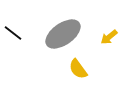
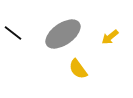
yellow arrow: moved 1 px right
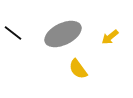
gray ellipse: rotated 9 degrees clockwise
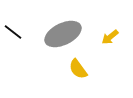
black line: moved 1 px up
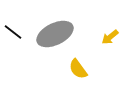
gray ellipse: moved 8 px left
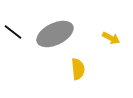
yellow arrow: moved 1 px right, 1 px down; rotated 114 degrees counterclockwise
yellow semicircle: rotated 150 degrees counterclockwise
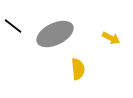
black line: moved 6 px up
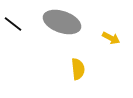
black line: moved 2 px up
gray ellipse: moved 7 px right, 12 px up; rotated 45 degrees clockwise
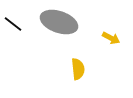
gray ellipse: moved 3 px left
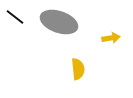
black line: moved 2 px right, 7 px up
yellow arrow: rotated 36 degrees counterclockwise
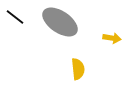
gray ellipse: moved 1 px right; rotated 15 degrees clockwise
yellow arrow: moved 1 px right; rotated 18 degrees clockwise
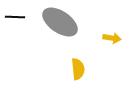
black line: rotated 36 degrees counterclockwise
